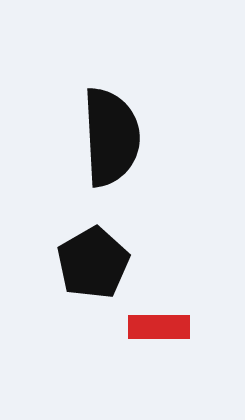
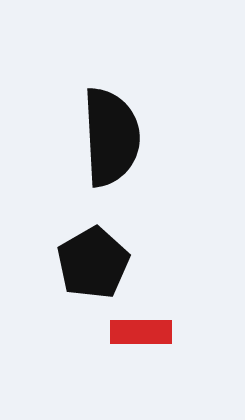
red rectangle: moved 18 px left, 5 px down
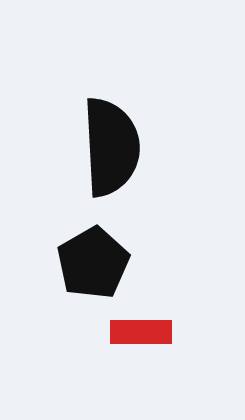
black semicircle: moved 10 px down
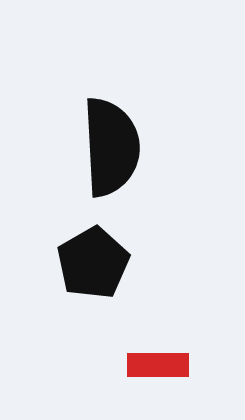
red rectangle: moved 17 px right, 33 px down
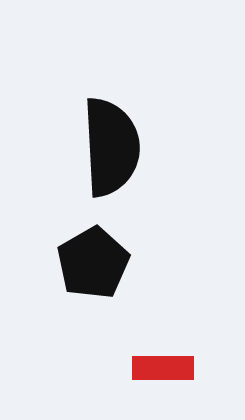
red rectangle: moved 5 px right, 3 px down
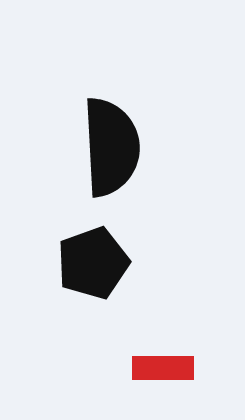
black pentagon: rotated 10 degrees clockwise
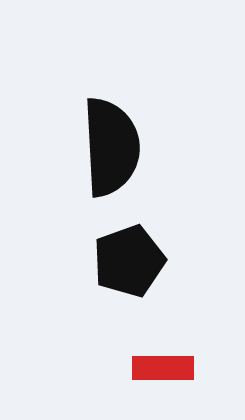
black pentagon: moved 36 px right, 2 px up
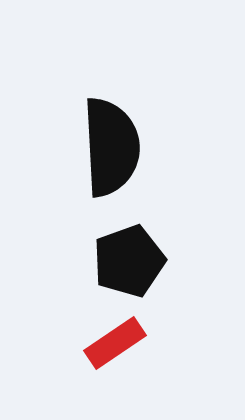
red rectangle: moved 48 px left, 25 px up; rotated 34 degrees counterclockwise
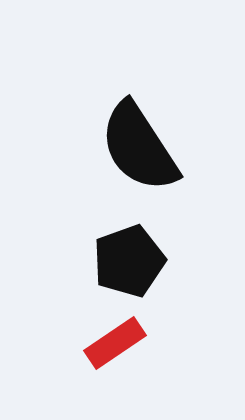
black semicircle: moved 28 px right; rotated 150 degrees clockwise
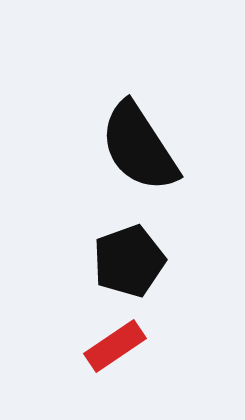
red rectangle: moved 3 px down
